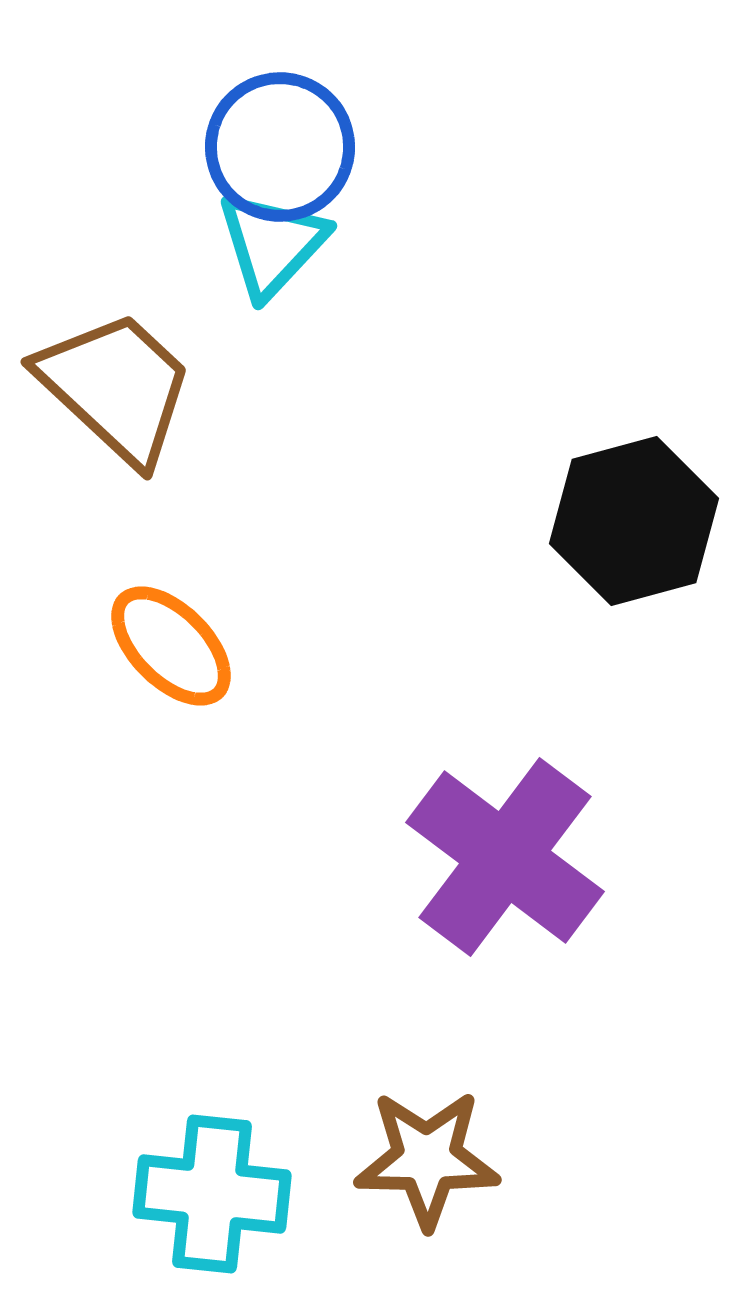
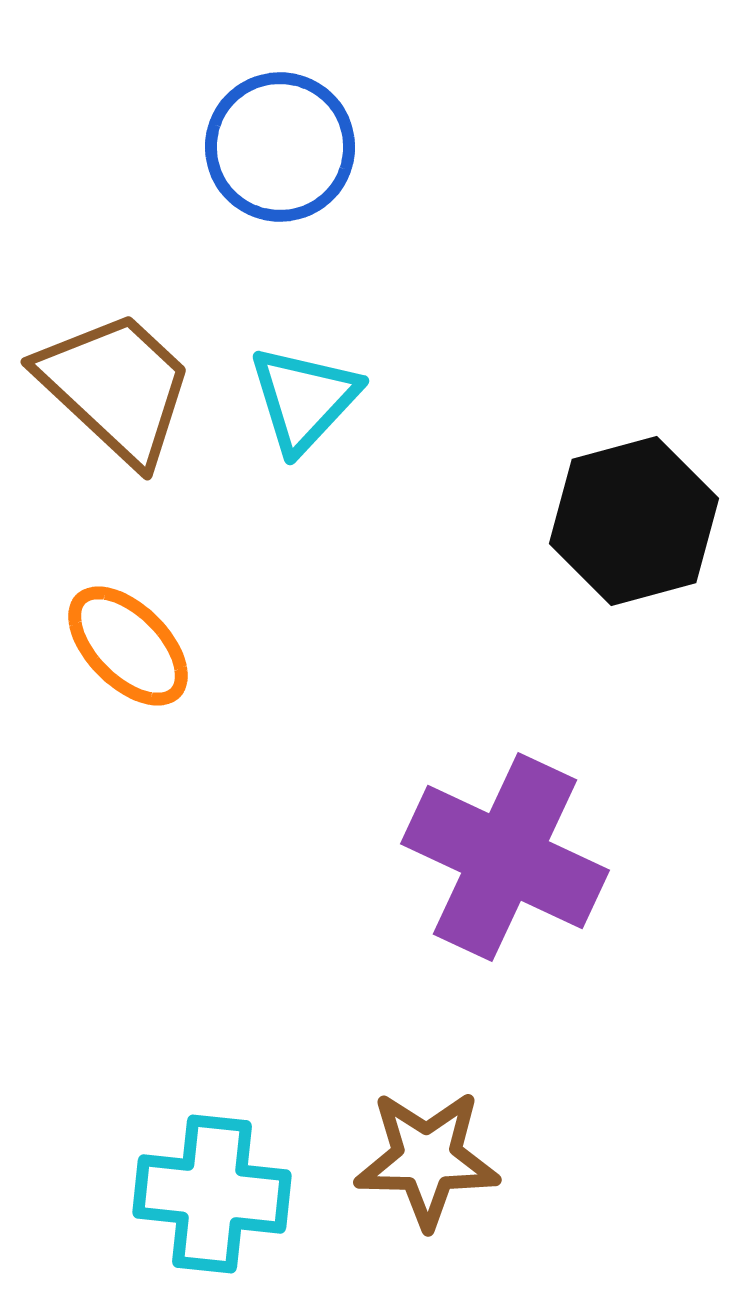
cyan triangle: moved 32 px right, 155 px down
orange ellipse: moved 43 px left
purple cross: rotated 12 degrees counterclockwise
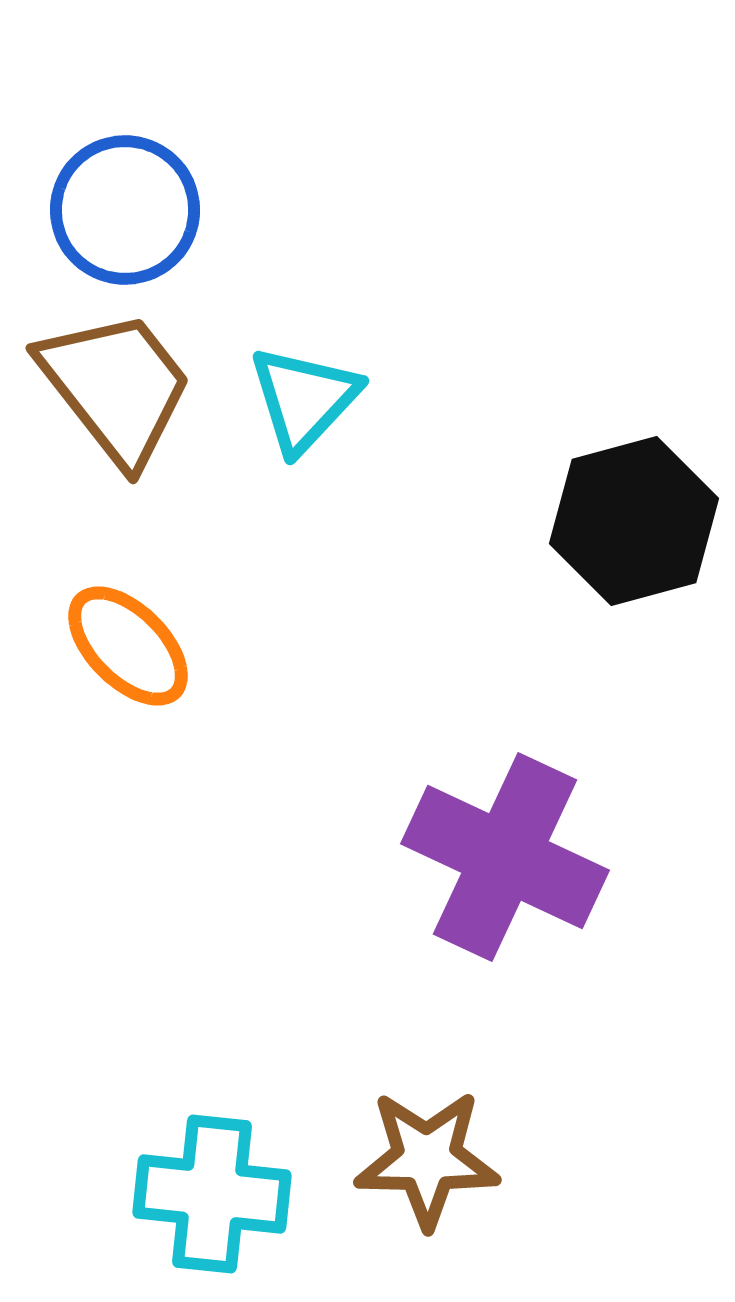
blue circle: moved 155 px left, 63 px down
brown trapezoid: rotated 9 degrees clockwise
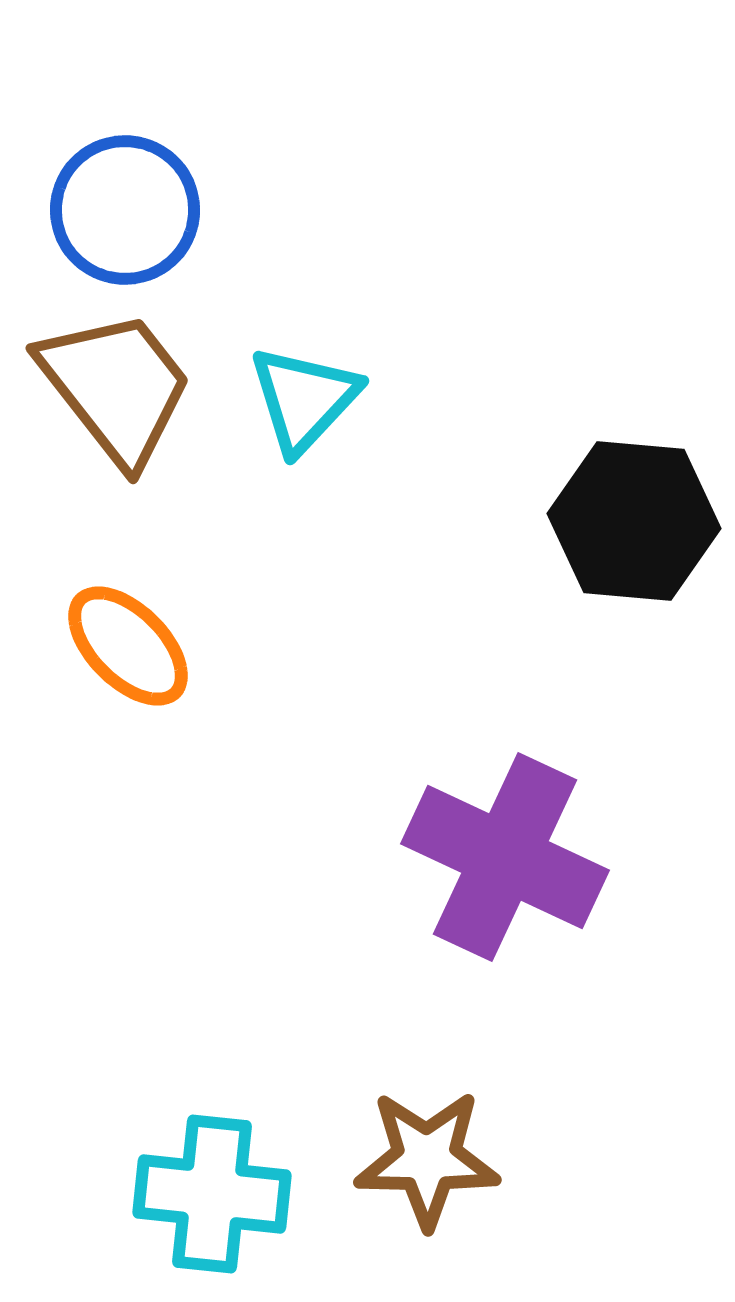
black hexagon: rotated 20 degrees clockwise
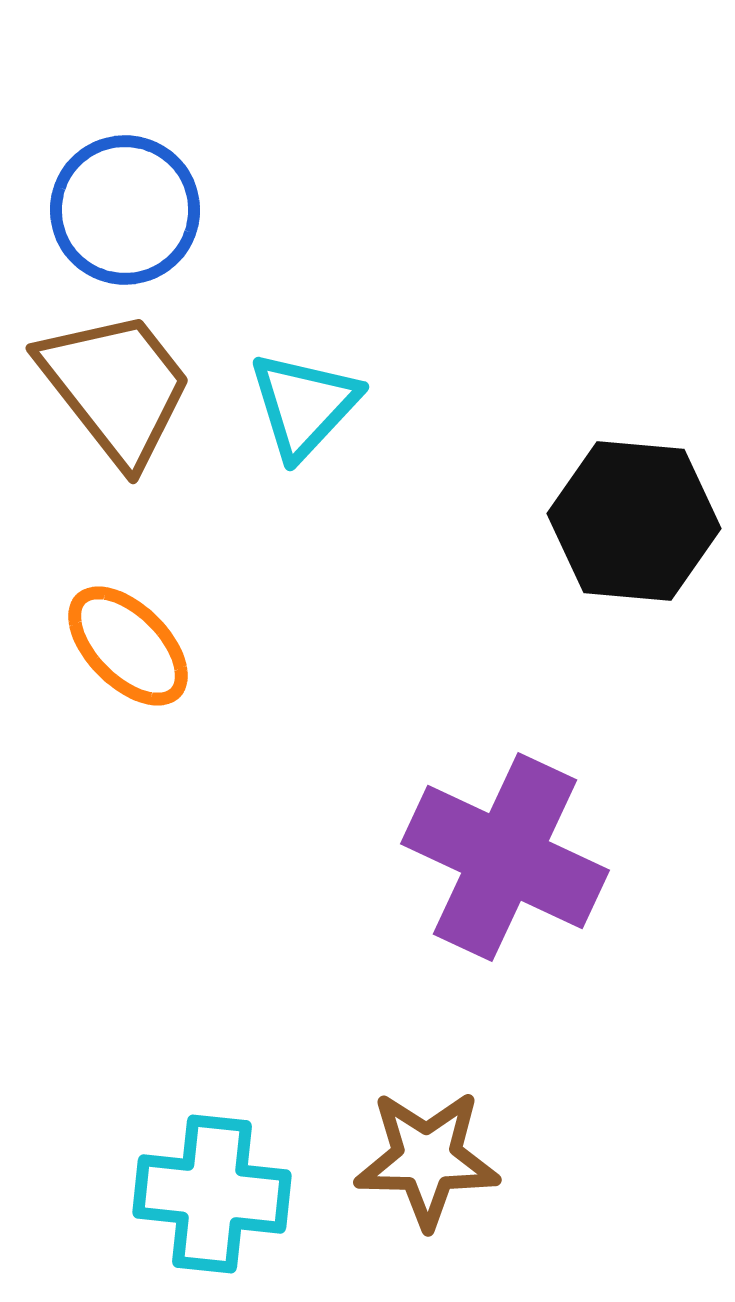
cyan triangle: moved 6 px down
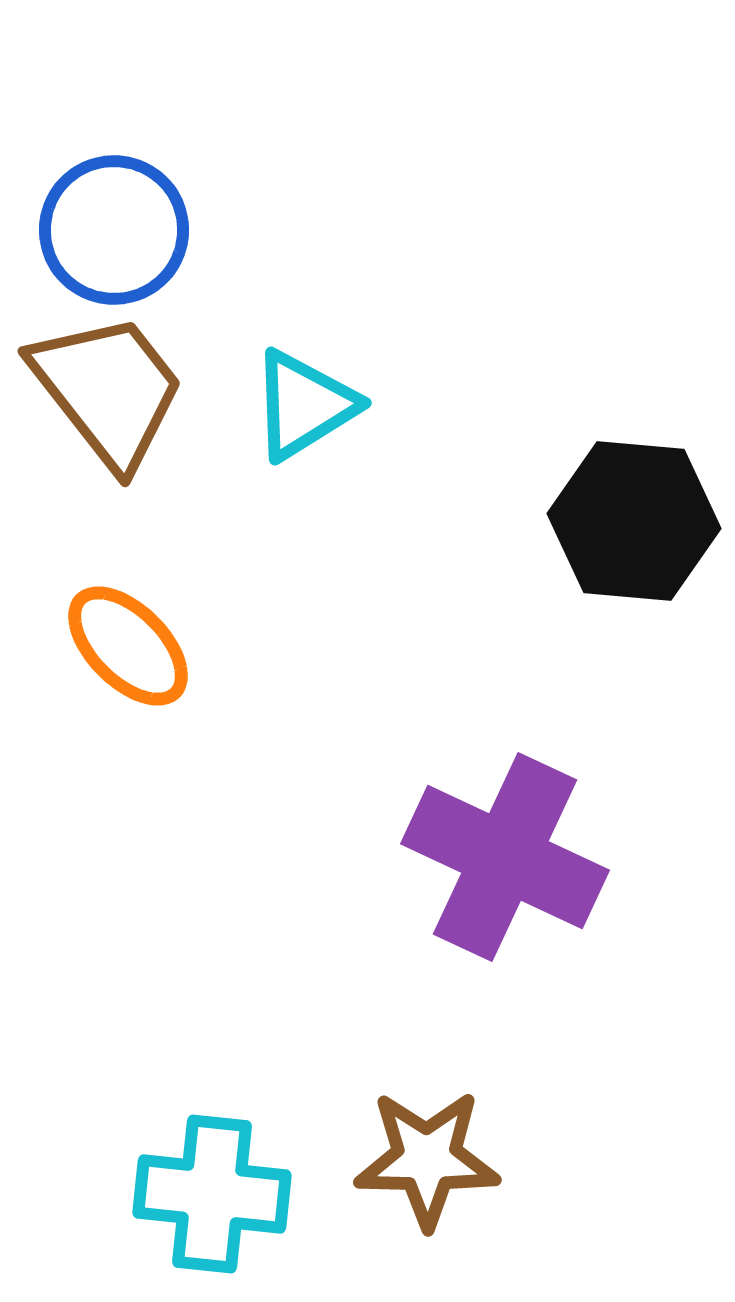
blue circle: moved 11 px left, 20 px down
brown trapezoid: moved 8 px left, 3 px down
cyan triangle: rotated 15 degrees clockwise
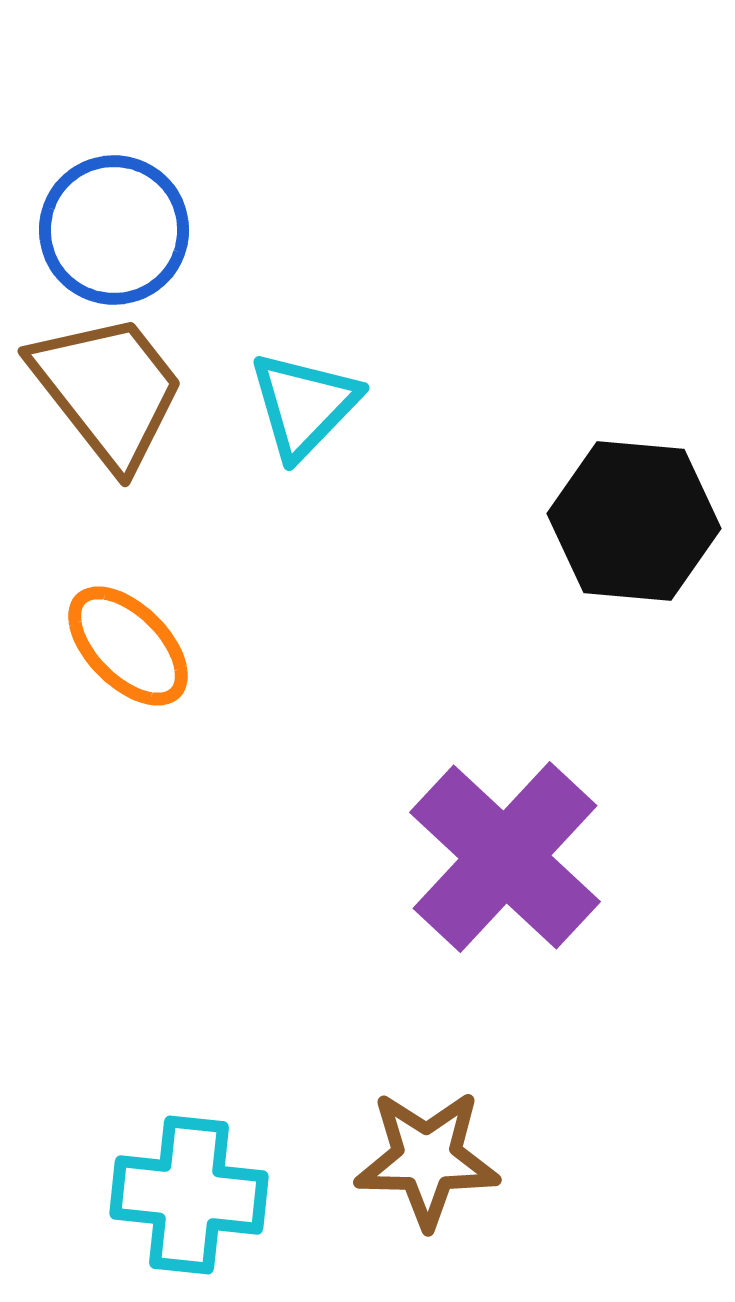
cyan triangle: rotated 14 degrees counterclockwise
purple cross: rotated 18 degrees clockwise
cyan cross: moved 23 px left, 1 px down
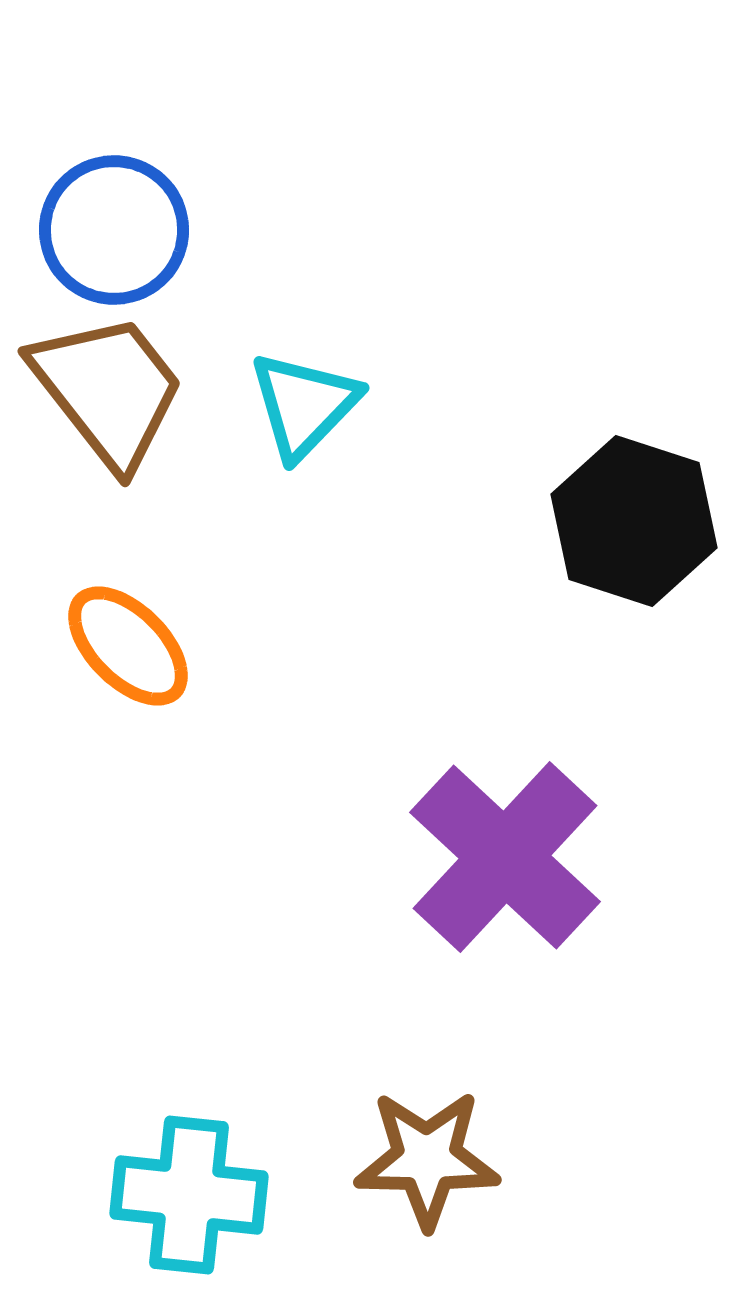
black hexagon: rotated 13 degrees clockwise
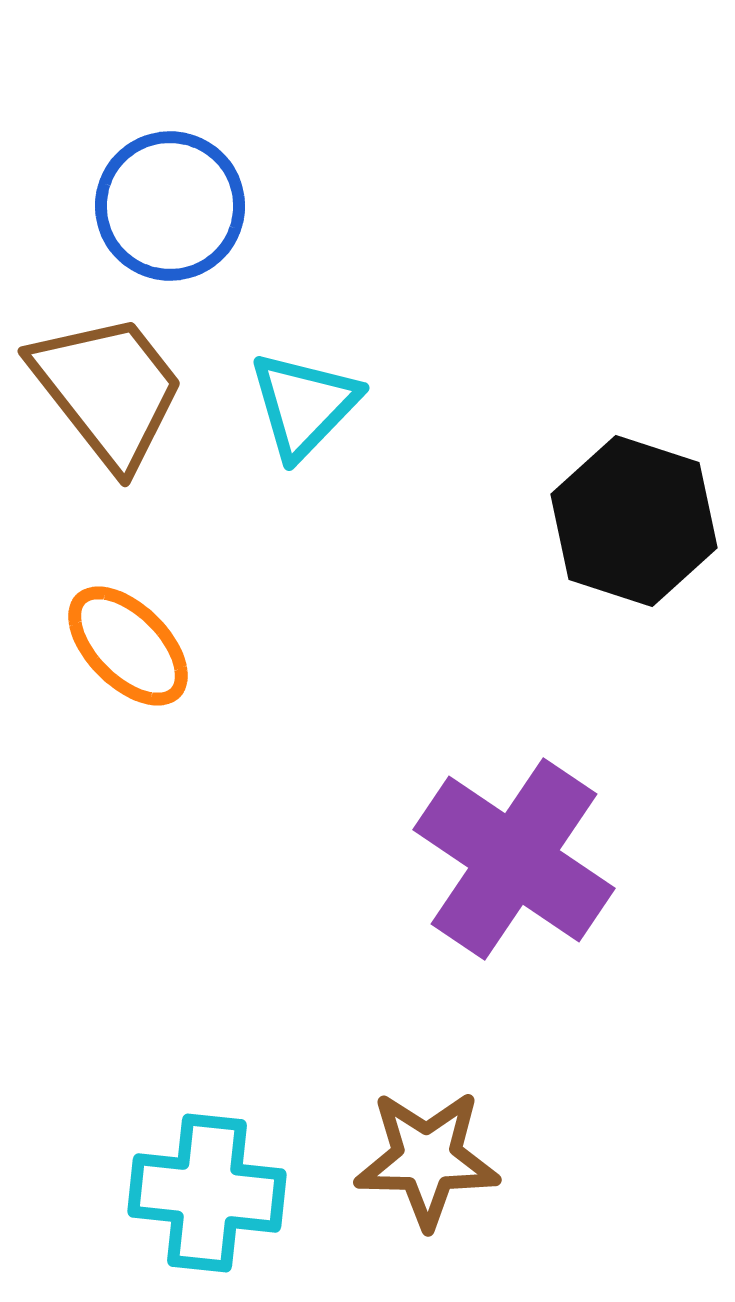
blue circle: moved 56 px right, 24 px up
purple cross: moved 9 px right, 2 px down; rotated 9 degrees counterclockwise
cyan cross: moved 18 px right, 2 px up
